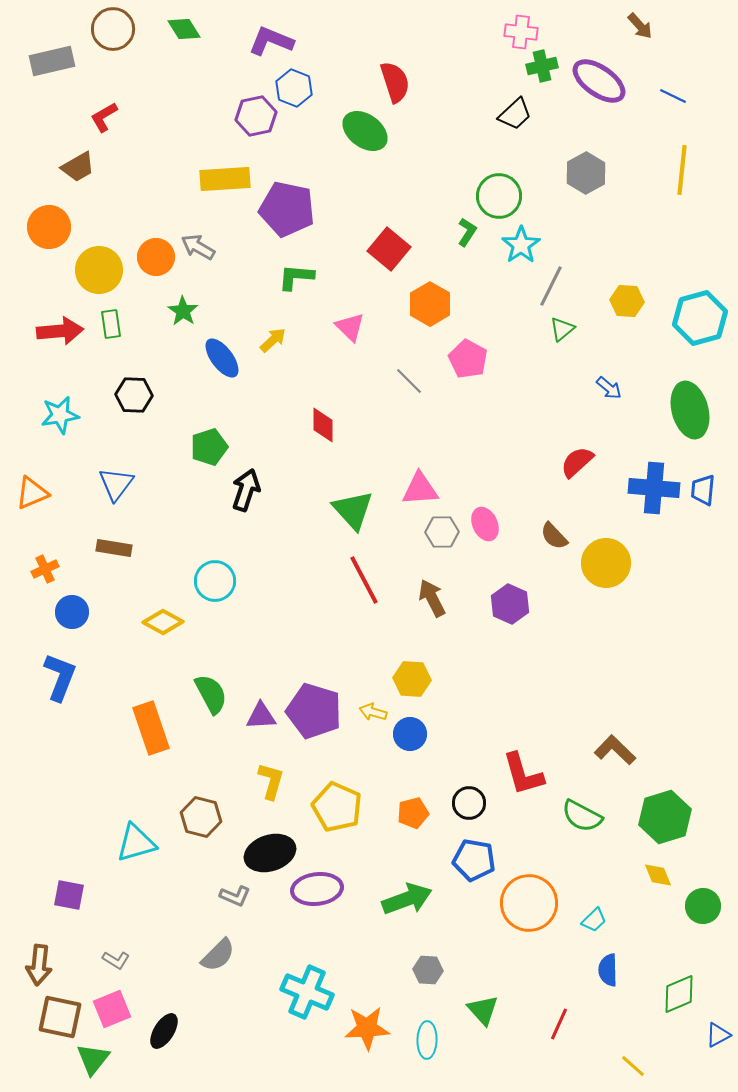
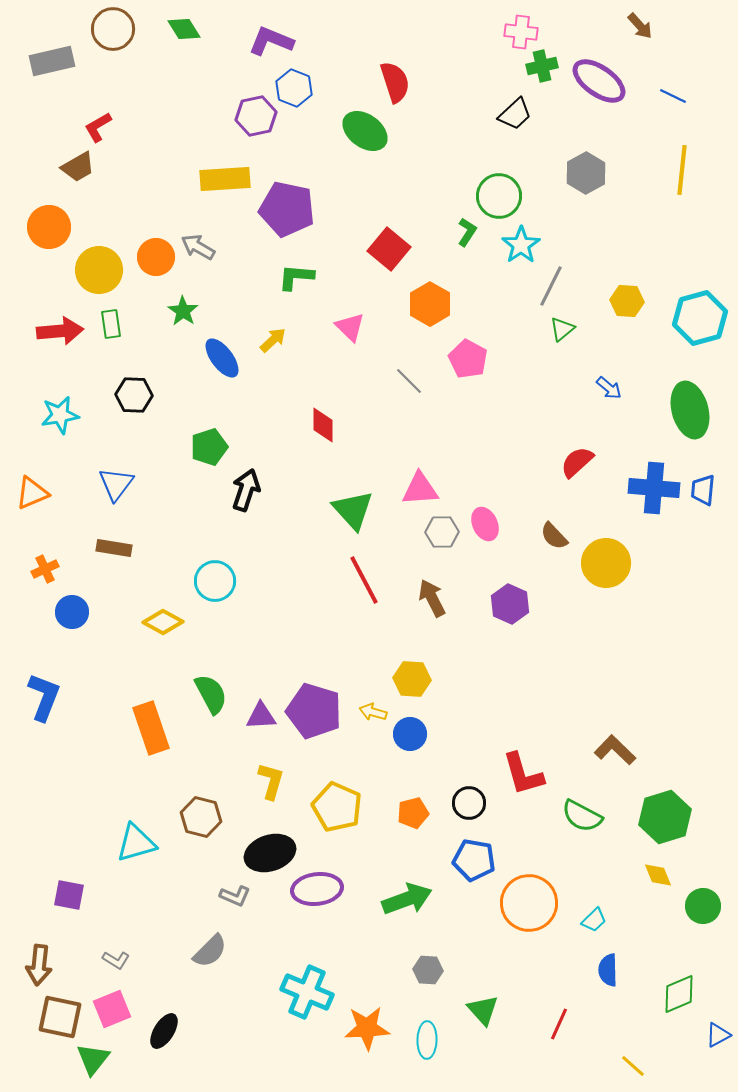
red L-shape at (104, 117): moved 6 px left, 10 px down
blue L-shape at (60, 677): moved 16 px left, 20 px down
gray semicircle at (218, 955): moved 8 px left, 4 px up
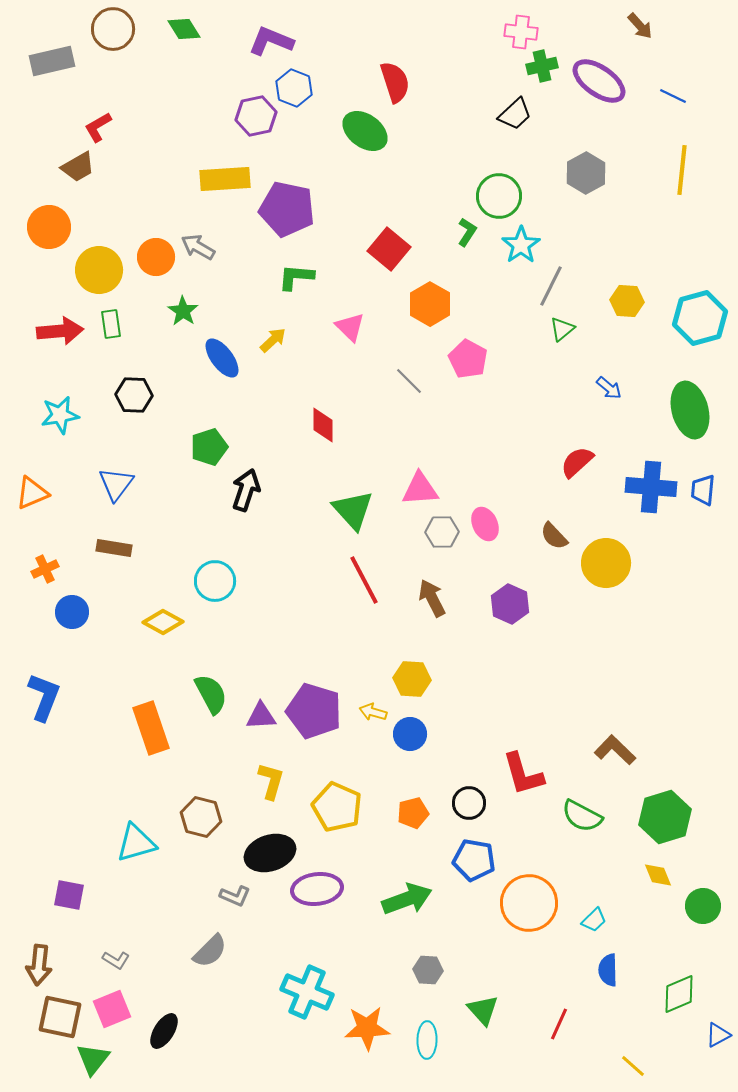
blue cross at (654, 488): moved 3 px left, 1 px up
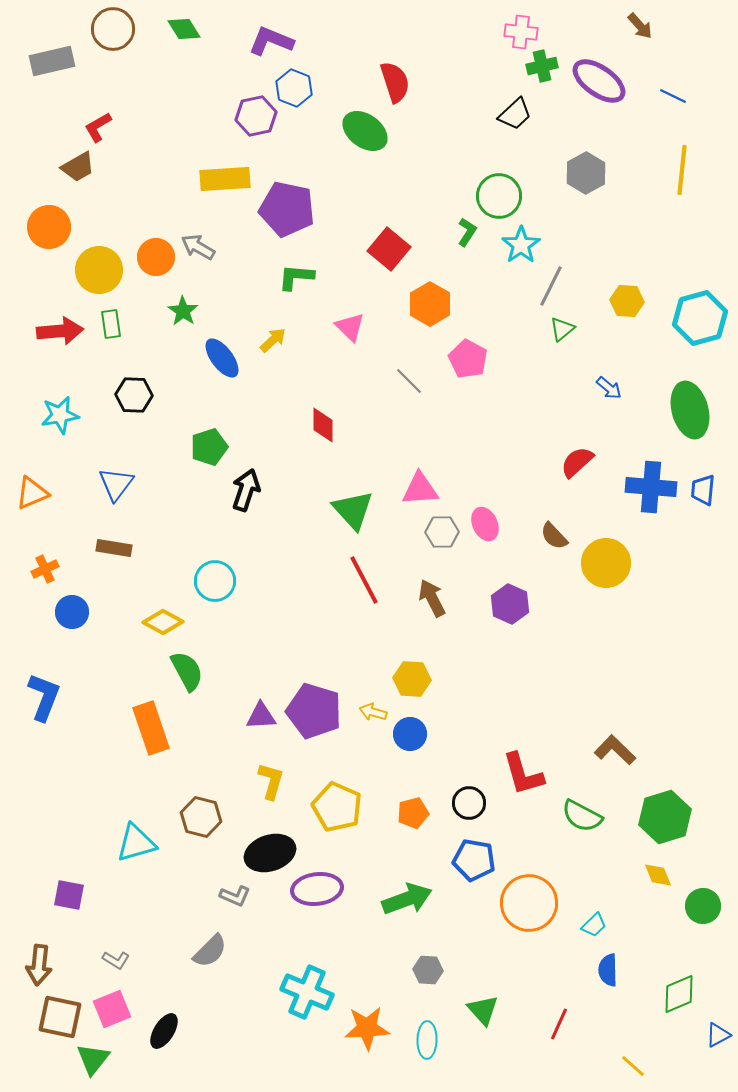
green semicircle at (211, 694): moved 24 px left, 23 px up
cyan trapezoid at (594, 920): moved 5 px down
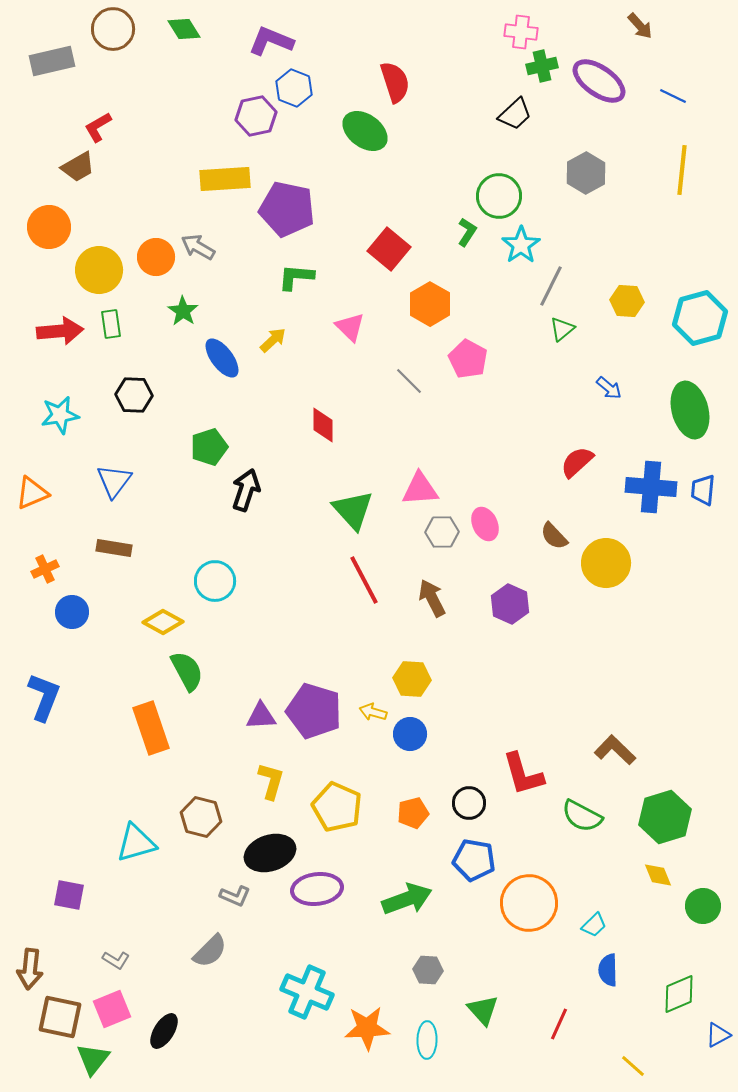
blue triangle at (116, 484): moved 2 px left, 3 px up
brown arrow at (39, 965): moved 9 px left, 4 px down
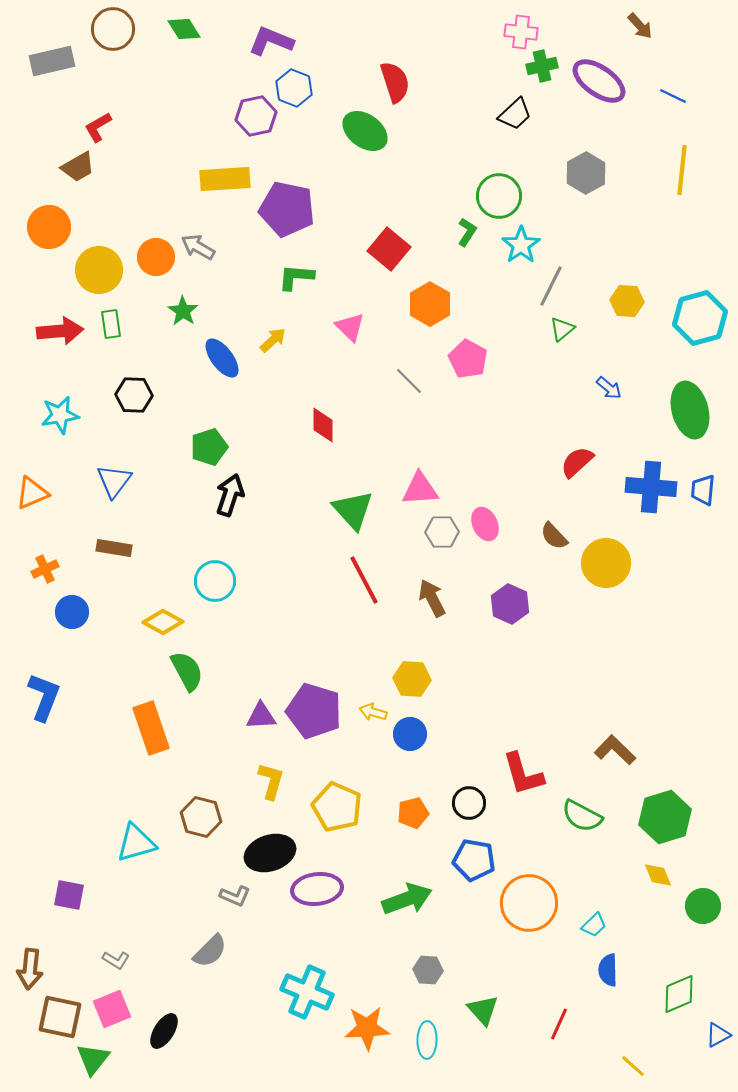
black arrow at (246, 490): moved 16 px left, 5 px down
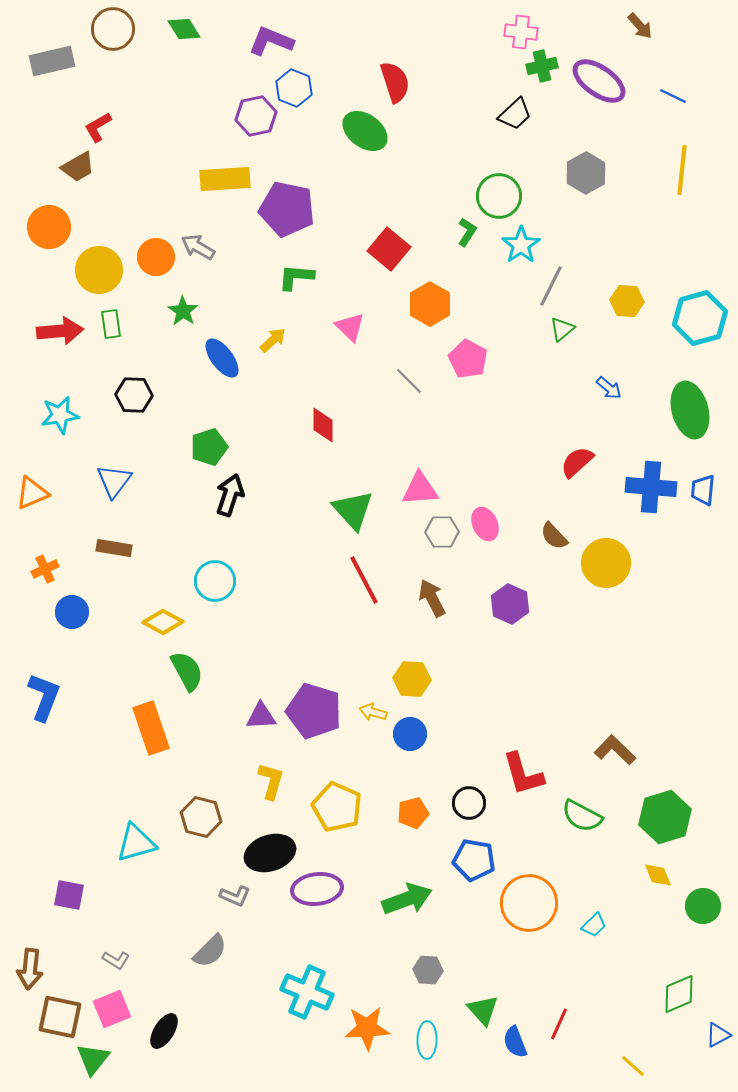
blue semicircle at (608, 970): moved 93 px left, 72 px down; rotated 20 degrees counterclockwise
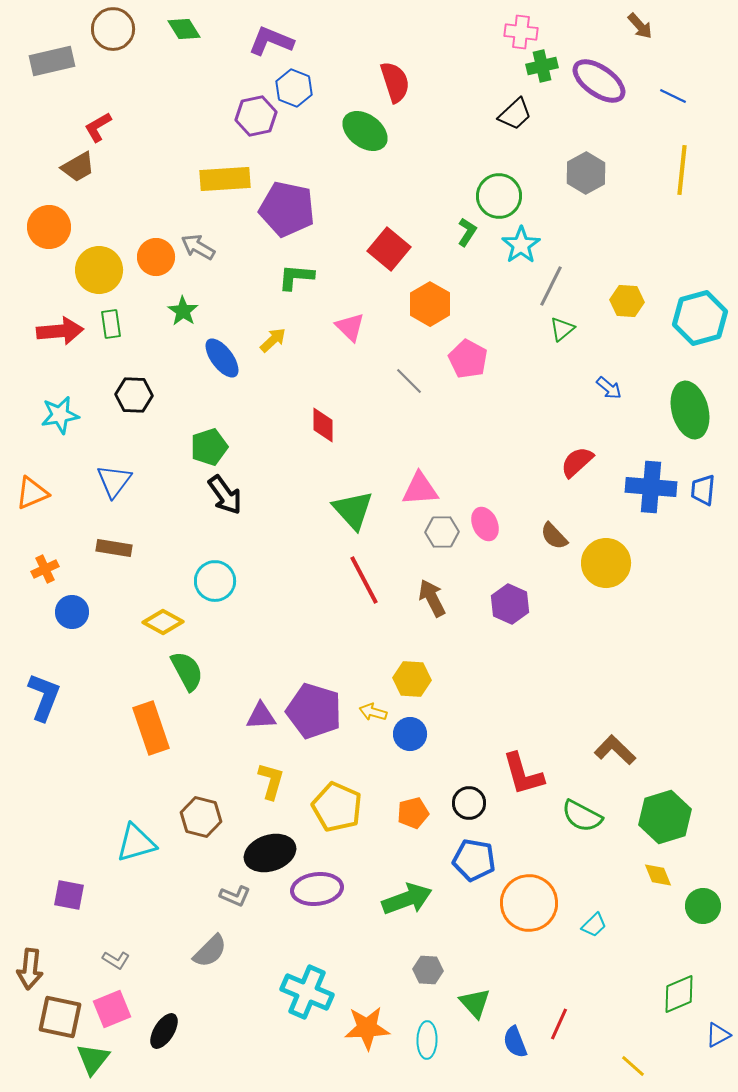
black arrow at (230, 495): moved 5 px left; rotated 126 degrees clockwise
green triangle at (483, 1010): moved 8 px left, 7 px up
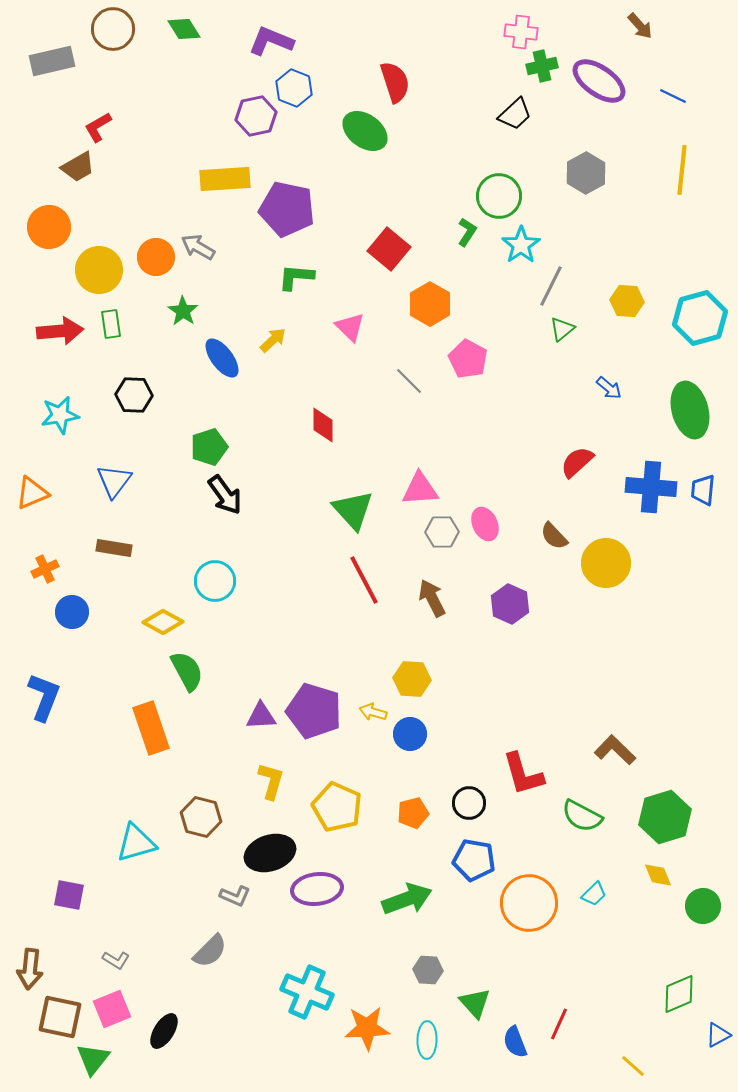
cyan trapezoid at (594, 925): moved 31 px up
